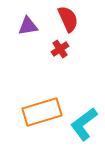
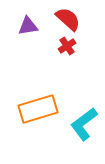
red semicircle: rotated 24 degrees counterclockwise
red cross: moved 7 px right, 3 px up
orange rectangle: moved 4 px left, 3 px up
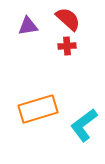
red cross: rotated 30 degrees clockwise
cyan L-shape: moved 1 px down
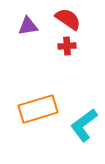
red semicircle: rotated 8 degrees counterclockwise
